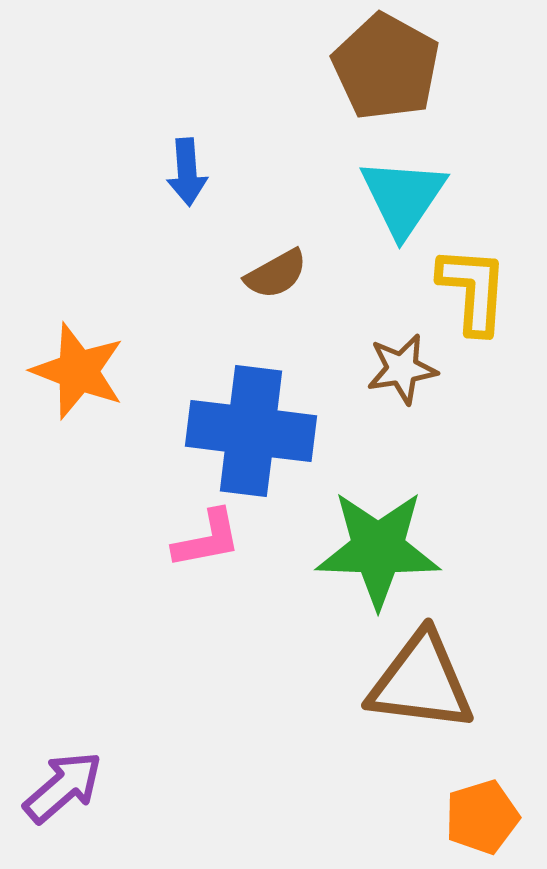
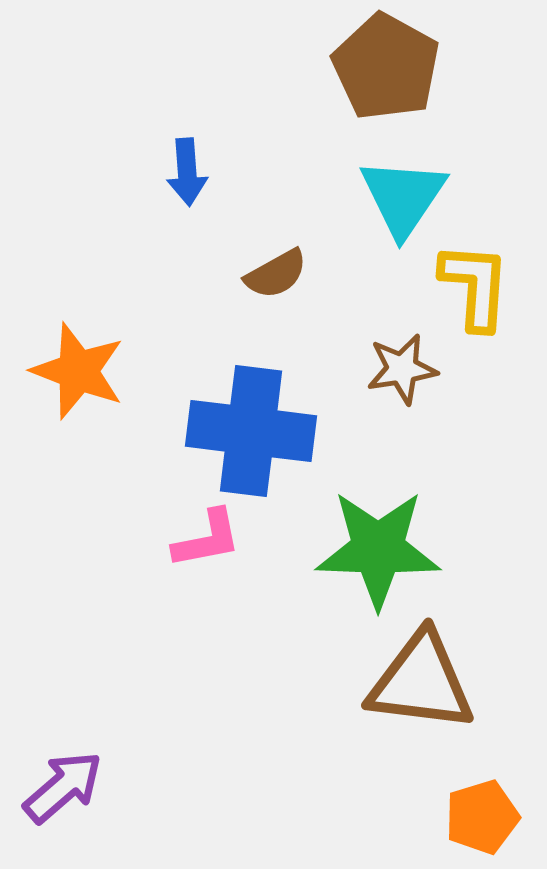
yellow L-shape: moved 2 px right, 4 px up
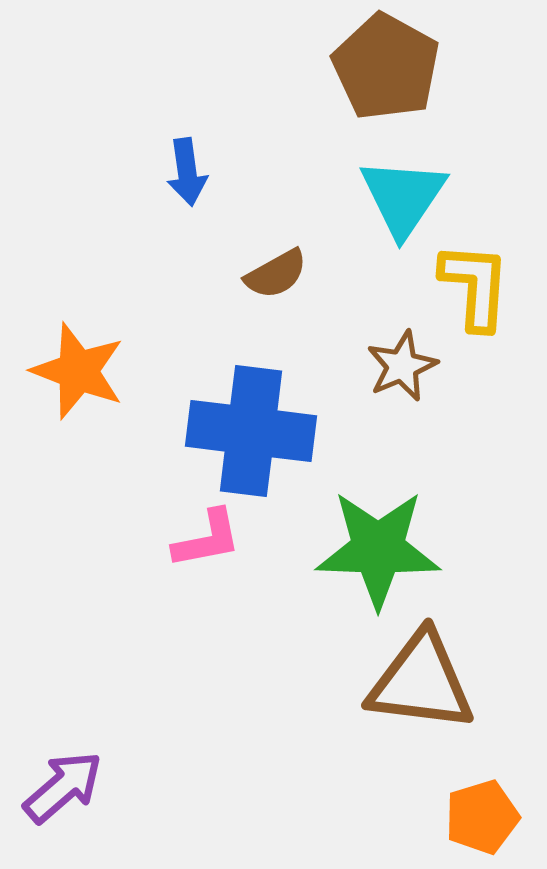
blue arrow: rotated 4 degrees counterclockwise
brown star: moved 3 px up; rotated 14 degrees counterclockwise
